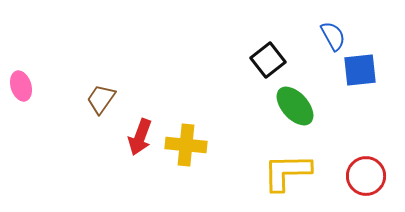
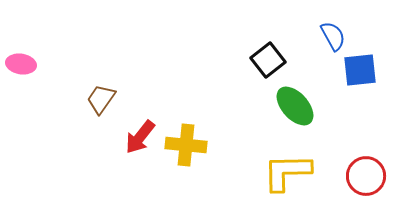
pink ellipse: moved 22 px up; rotated 64 degrees counterclockwise
red arrow: rotated 18 degrees clockwise
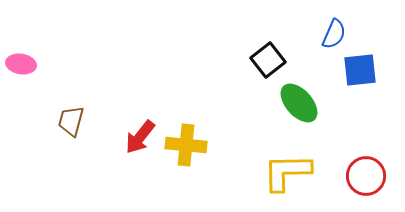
blue semicircle: moved 1 px right, 2 px up; rotated 52 degrees clockwise
brown trapezoid: moved 30 px left, 22 px down; rotated 20 degrees counterclockwise
green ellipse: moved 4 px right, 3 px up
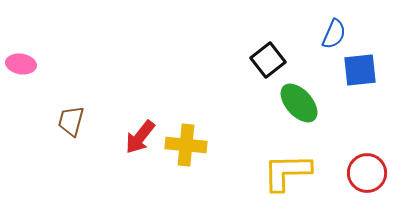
red circle: moved 1 px right, 3 px up
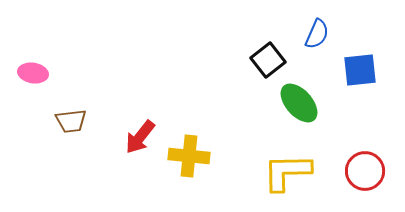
blue semicircle: moved 17 px left
pink ellipse: moved 12 px right, 9 px down
brown trapezoid: rotated 112 degrees counterclockwise
yellow cross: moved 3 px right, 11 px down
red circle: moved 2 px left, 2 px up
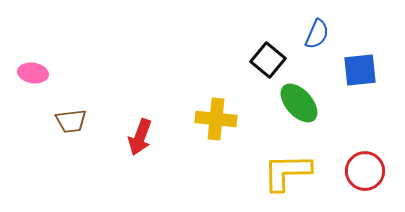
black square: rotated 12 degrees counterclockwise
red arrow: rotated 18 degrees counterclockwise
yellow cross: moved 27 px right, 37 px up
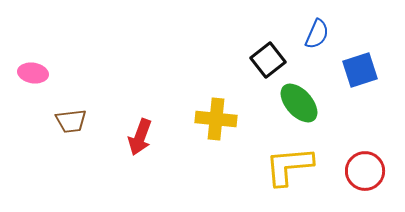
black square: rotated 12 degrees clockwise
blue square: rotated 12 degrees counterclockwise
yellow L-shape: moved 2 px right, 6 px up; rotated 4 degrees counterclockwise
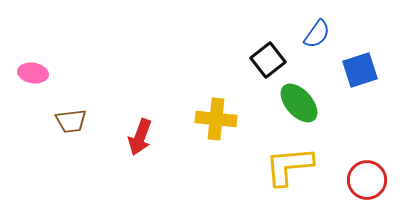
blue semicircle: rotated 12 degrees clockwise
red circle: moved 2 px right, 9 px down
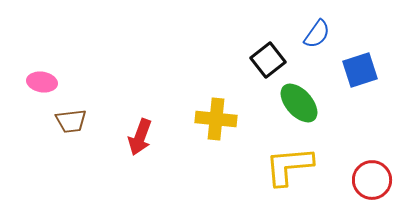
pink ellipse: moved 9 px right, 9 px down
red circle: moved 5 px right
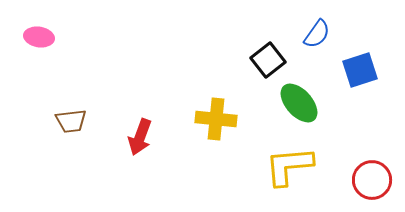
pink ellipse: moved 3 px left, 45 px up
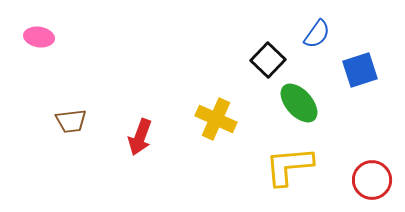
black square: rotated 8 degrees counterclockwise
yellow cross: rotated 18 degrees clockwise
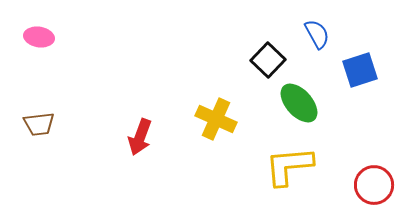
blue semicircle: rotated 64 degrees counterclockwise
brown trapezoid: moved 32 px left, 3 px down
red circle: moved 2 px right, 5 px down
